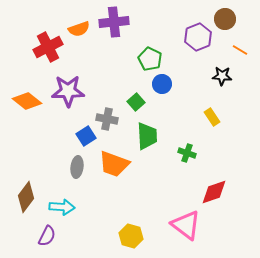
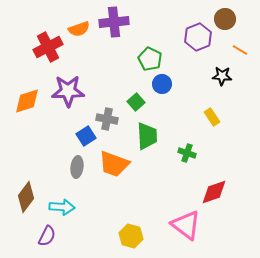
orange diamond: rotated 56 degrees counterclockwise
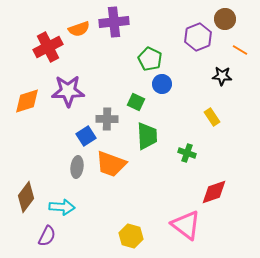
green square: rotated 24 degrees counterclockwise
gray cross: rotated 10 degrees counterclockwise
orange trapezoid: moved 3 px left
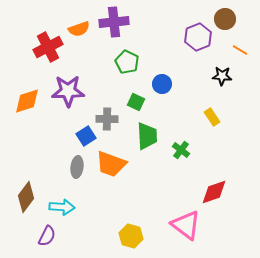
green pentagon: moved 23 px left, 3 px down
green cross: moved 6 px left, 3 px up; rotated 18 degrees clockwise
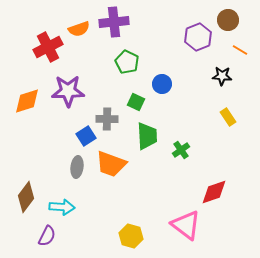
brown circle: moved 3 px right, 1 px down
yellow rectangle: moved 16 px right
green cross: rotated 18 degrees clockwise
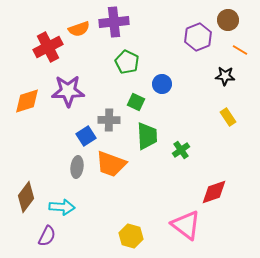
black star: moved 3 px right
gray cross: moved 2 px right, 1 px down
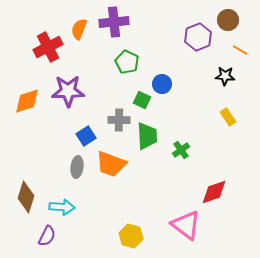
orange semicircle: rotated 130 degrees clockwise
green square: moved 6 px right, 2 px up
gray cross: moved 10 px right
brown diamond: rotated 20 degrees counterclockwise
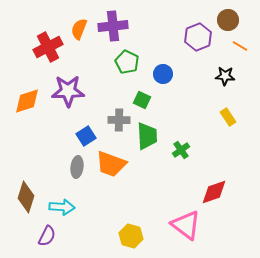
purple cross: moved 1 px left, 4 px down
orange line: moved 4 px up
blue circle: moved 1 px right, 10 px up
